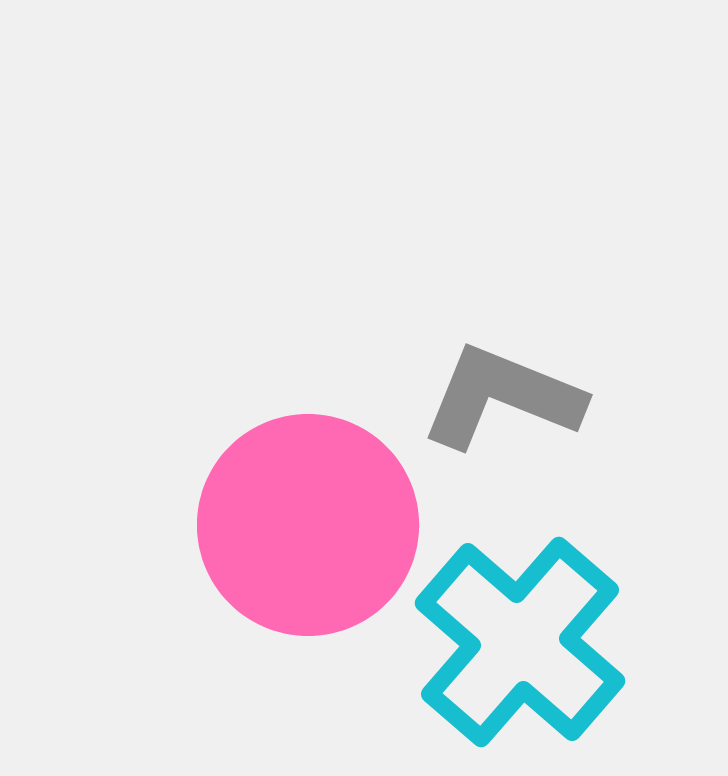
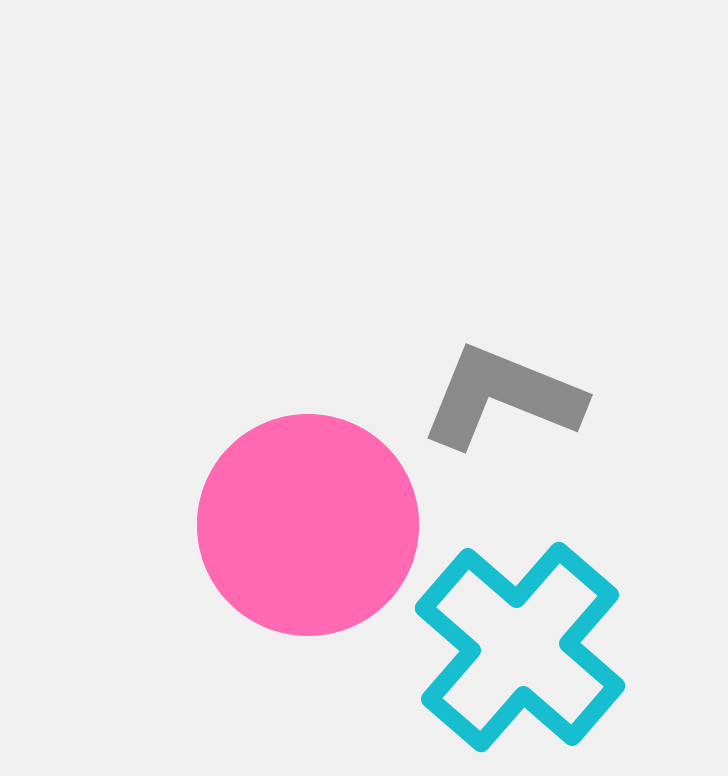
cyan cross: moved 5 px down
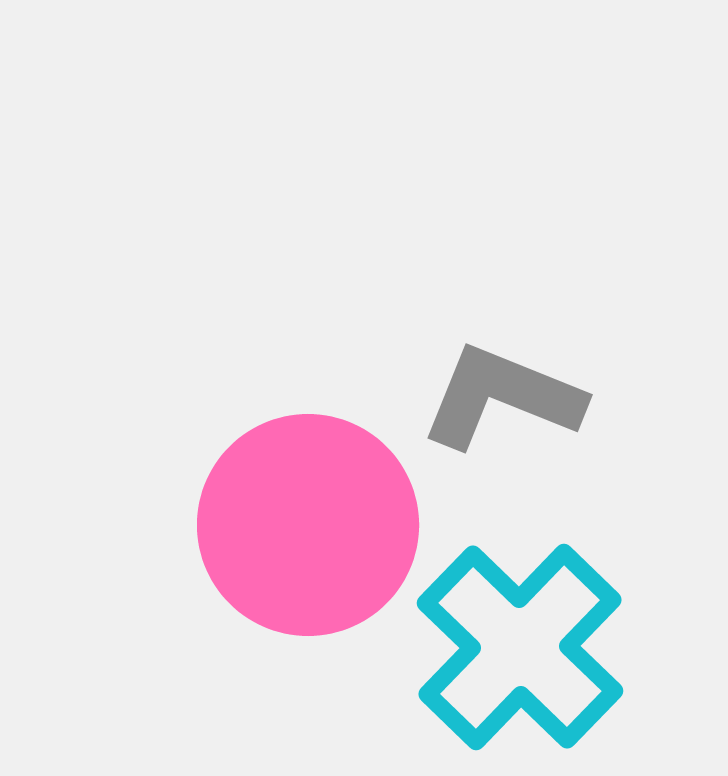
cyan cross: rotated 3 degrees clockwise
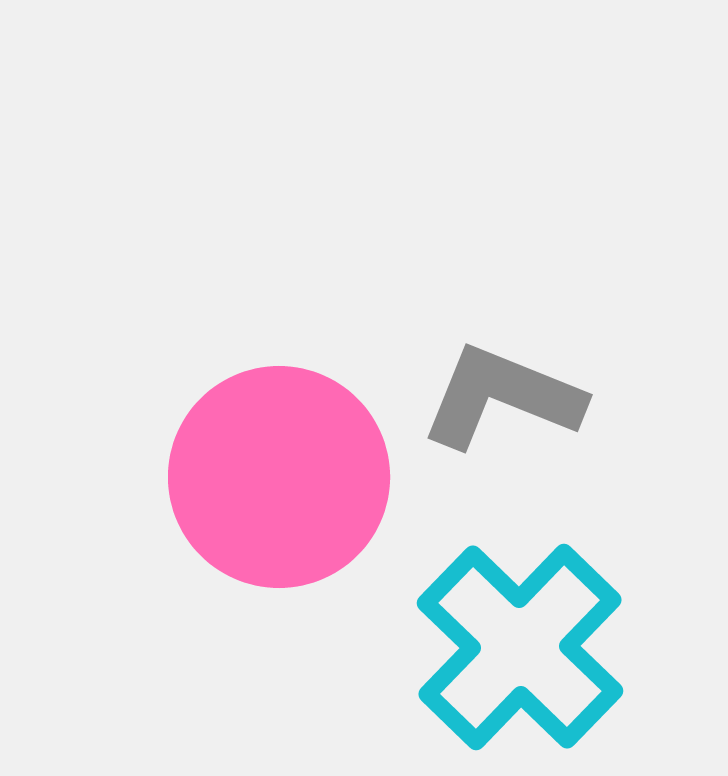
pink circle: moved 29 px left, 48 px up
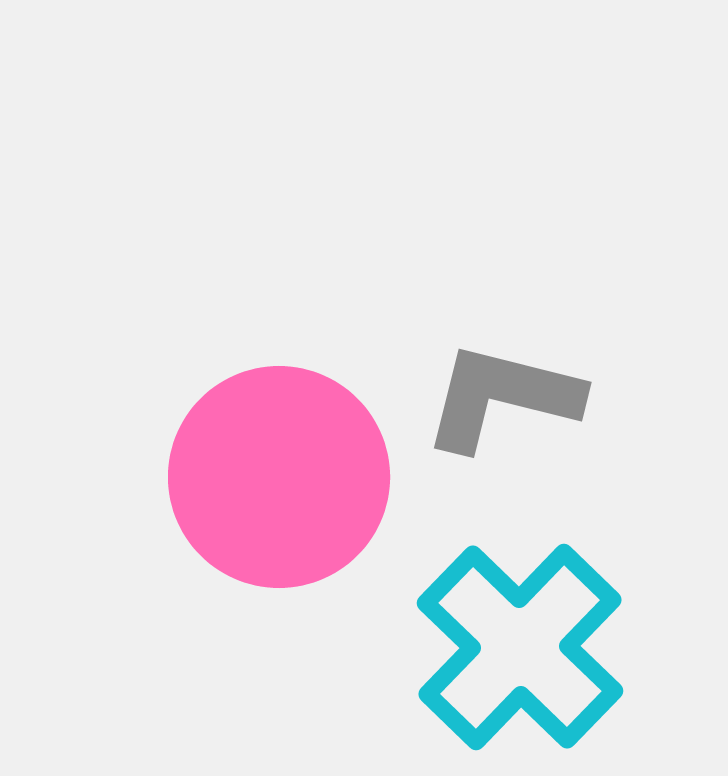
gray L-shape: rotated 8 degrees counterclockwise
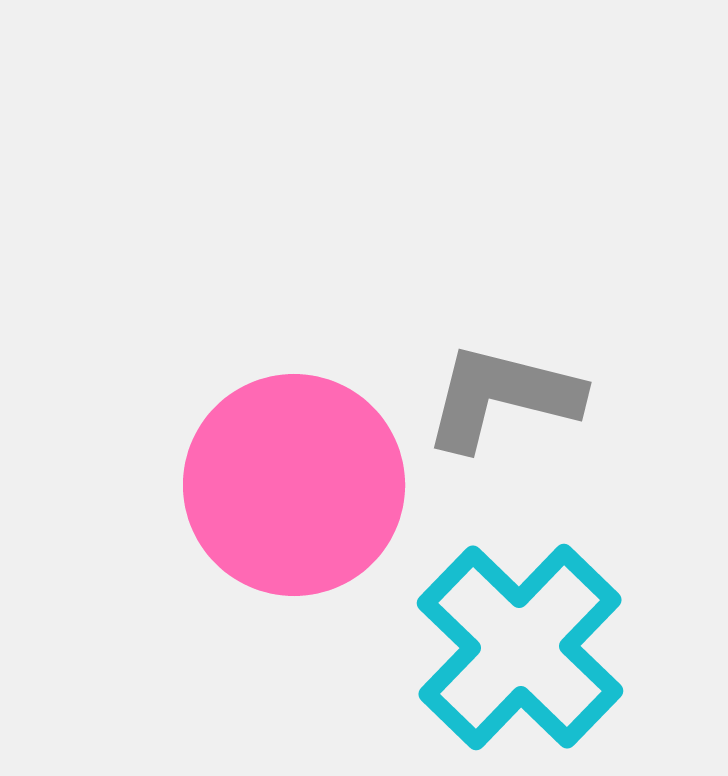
pink circle: moved 15 px right, 8 px down
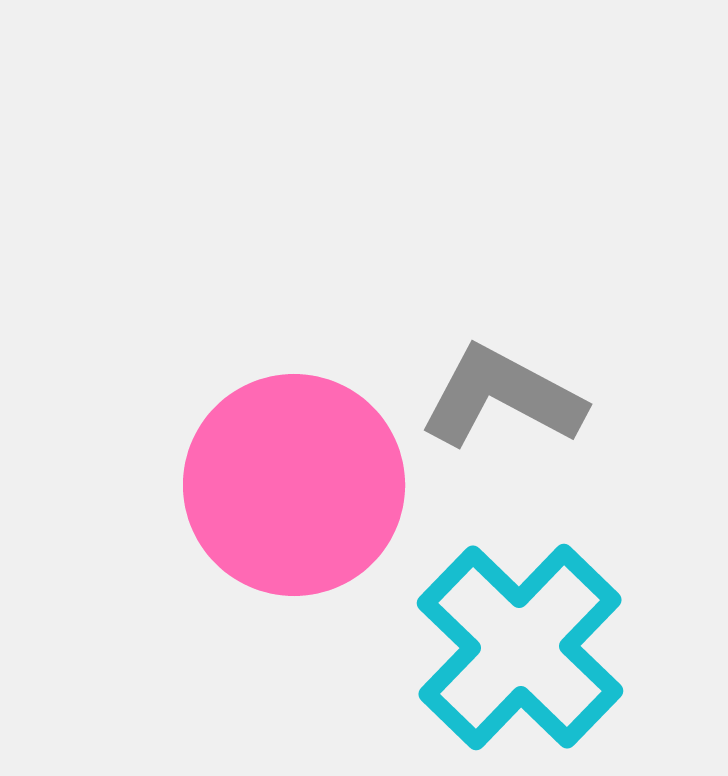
gray L-shape: rotated 14 degrees clockwise
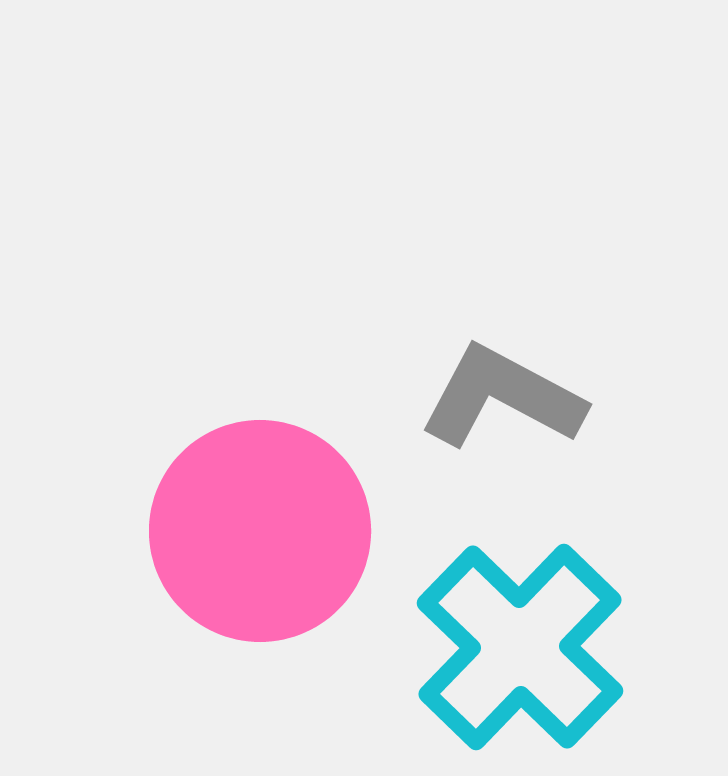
pink circle: moved 34 px left, 46 px down
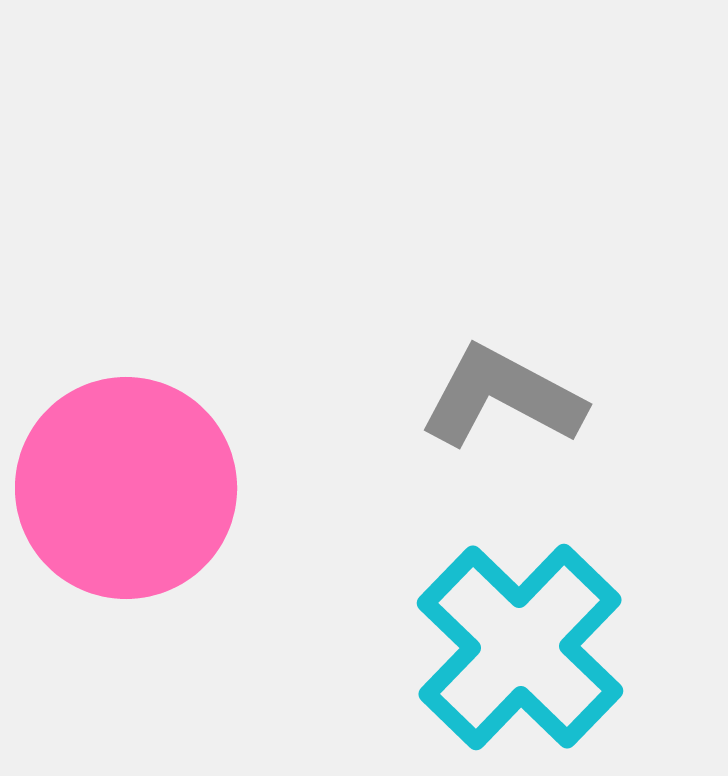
pink circle: moved 134 px left, 43 px up
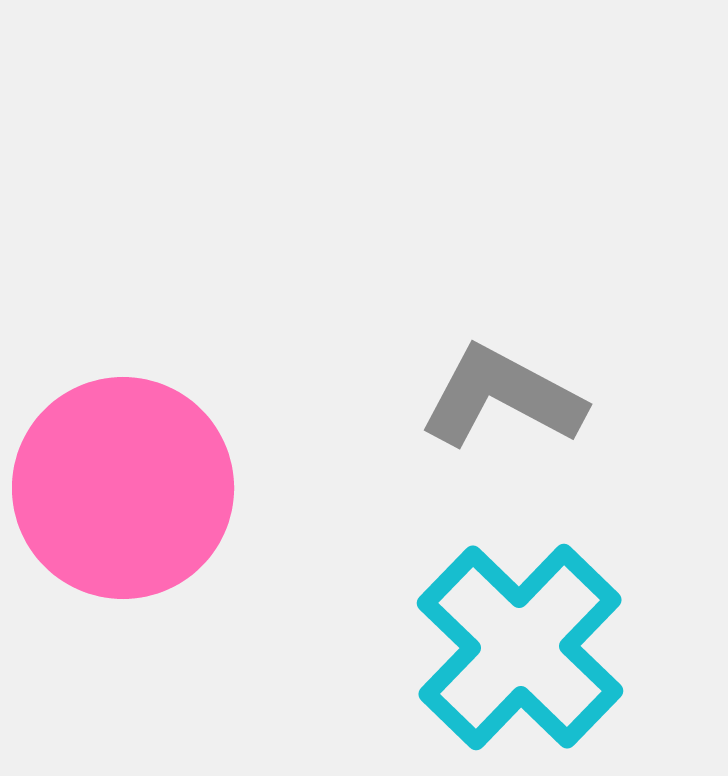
pink circle: moved 3 px left
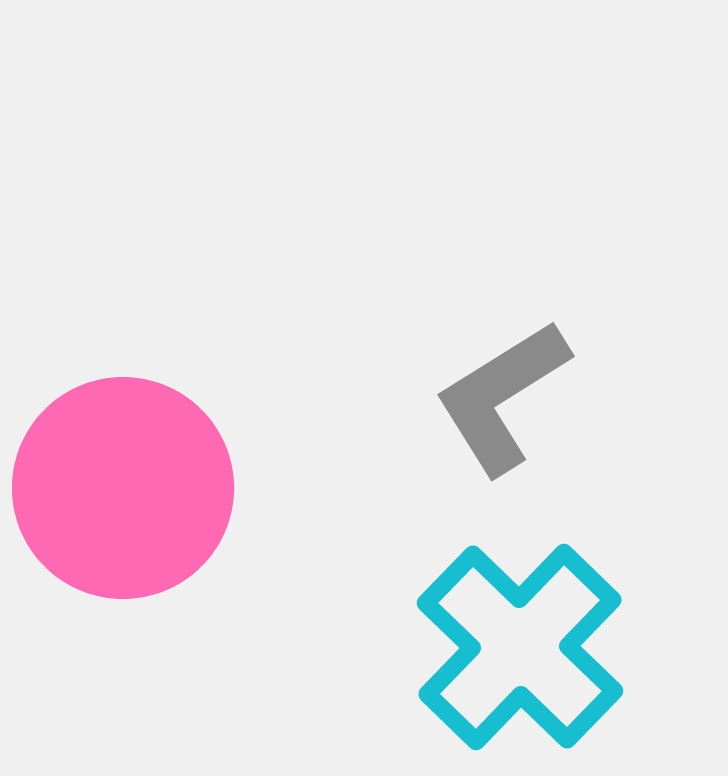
gray L-shape: rotated 60 degrees counterclockwise
